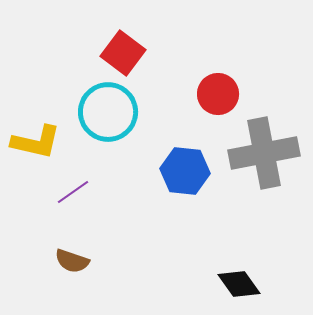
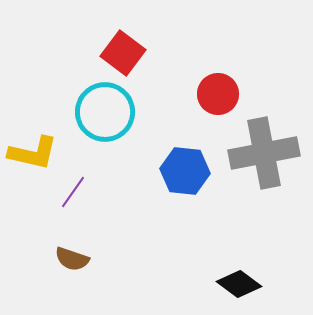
cyan circle: moved 3 px left
yellow L-shape: moved 3 px left, 11 px down
purple line: rotated 20 degrees counterclockwise
brown semicircle: moved 2 px up
black diamond: rotated 18 degrees counterclockwise
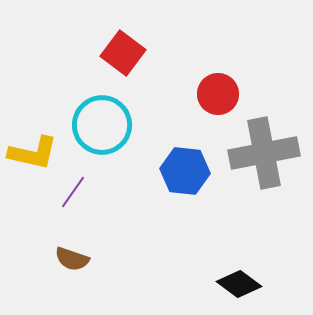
cyan circle: moved 3 px left, 13 px down
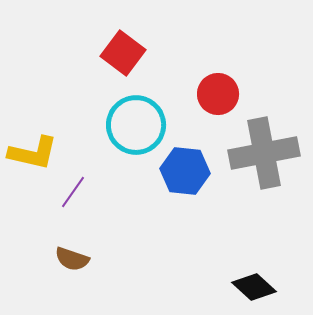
cyan circle: moved 34 px right
black diamond: moved 15 px right, 3 px down; rotated 6 degrees clockwise
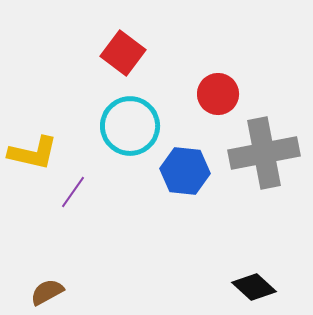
cyan circle: moved 6 px left, 1 px down
brown semicircle: moved 25 px left, 33 px down; rotated 132 degrees clockwise
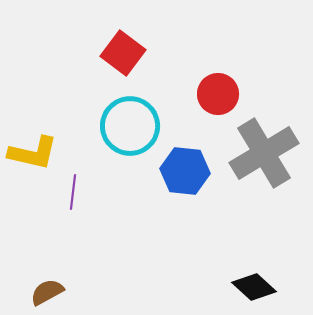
gray cross: rotated 20 degrees counterclockwise
purple line: rotated 28 degrees counterclockwise
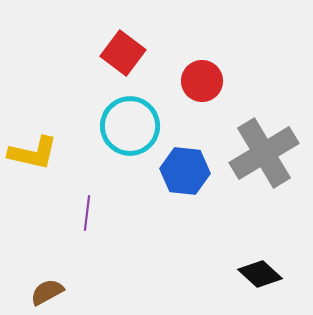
red circle: moved 16 px left, 13 px up
purple line: moved 14 px right, 21 px down
black diamond: moved 6 px right, 13 px up
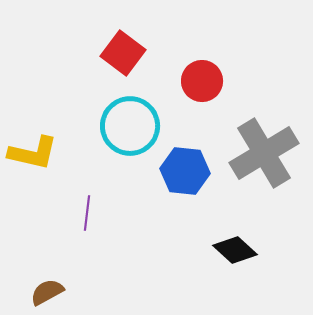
black diamond: moved 25 px left, 24 px up
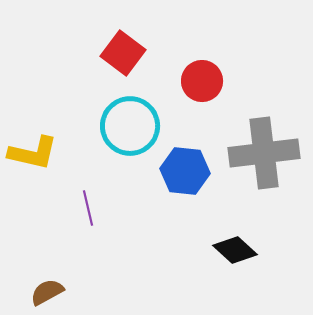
gray cross: rotated 24 degrees clockwise
purple line: moved 1 px right, 5 px up; rotated 20 degrees counterclockwise
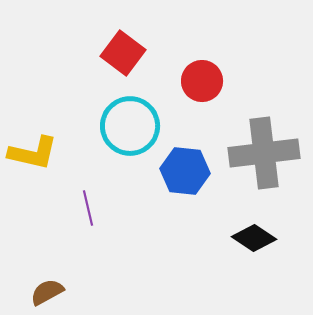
black diamond: moved 19 px right, 12 px up; rotated 9 degrees counterclockwise
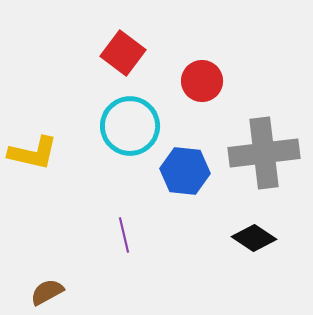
purple line: moved 36 px right, 27 px down
